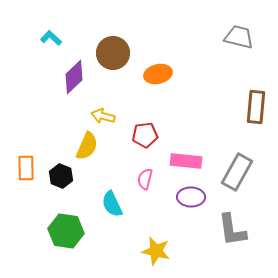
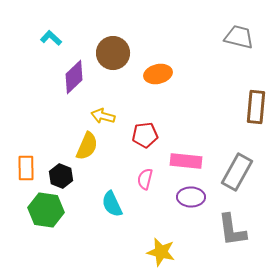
green hexagon: moved 20 px left, 21 px up
yellow star: moved 5 px right, 1 px down
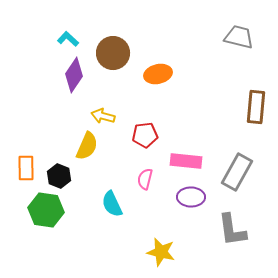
cyan L-shape: moved 17 px right, 1 px down
purple diamond: moved 2 px up; rotated 12 degrees counterclockwise
black hexagon: moved 2 px left
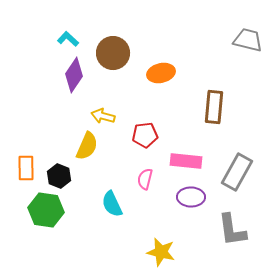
gray trapezoid: moved 9 px right, 3 px down
orange ellipse: moved 3 px right, 1 px up
brown rectangle: moved 42 px left
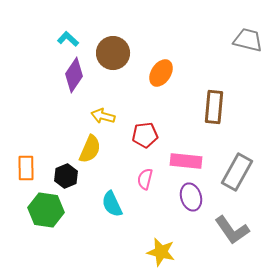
orange ellipse: rotated 44 degrees counterclockwise
yellow semicircle: moved 3 px right, 3 px down
black hexagon: moved 7 px right; rotated 15 degrees clockwise
purple ellipse: rotated 72 degrees clockwise
gray L-shape: rotated 27 degrees counterclockwise
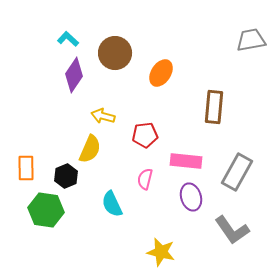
gray trapezoid: moved 3 px right; rotated 24 degrees counterclockwise
brown circle: moved 2 px right
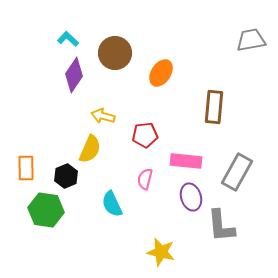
gray L-shape: moved 11 px left, 4 px up; rotated 30 degrees clockwise
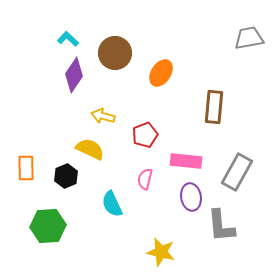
gray trapezoid: moved 2 px left, 2 px up
red pentagon: rotated 15 degrees counterclockwise
yellow semicircle: rotated 88 degrees counterclockwise
purple ellipse: rotated 8 degrees clockwise
green hexagon: moved 2 px right, 16 px down; rotated 12 degrees counterclockwise
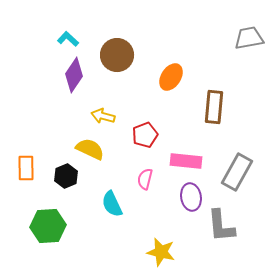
brown circle: moved 2 px right, 2 px down
orange ellipse: moved 10 px right, 4 px down
